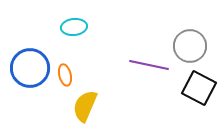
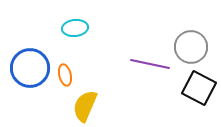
cyan ellipse: moved 1 px right, 1 px down
gray circle: moved 1 px right, 1 px down
purple line: moved 1 px right, 1 px up
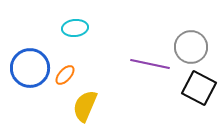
orange ellipse: rotated 55 degrees clockwise
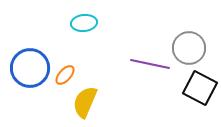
cyan ellipse: moved 9 px right, 5 px up
gray circle: moved 2 px left, 1 px down
black square: moved 1 px right
yellow semicircle: moved 4 px up
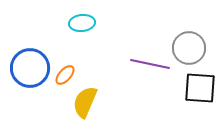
cyan ellipse: moved 2 px left
black square: rotated 24 degrees counterclockwise
